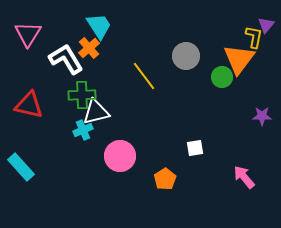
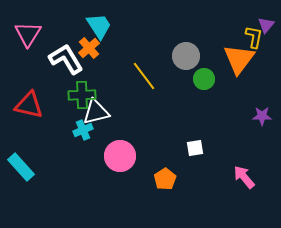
green circle: moved 18 px left, 2 px down
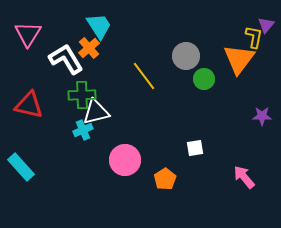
pink circle: moved 5 px right, 4 px down
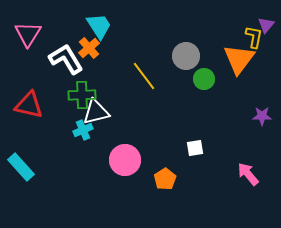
pink arrow: moved 4 px right, 3 px up
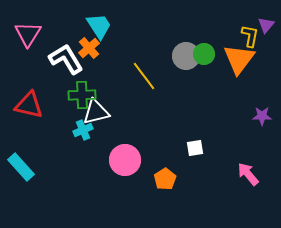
yellow L-shape: moved 4 px left, 1 px up
green circle: moved 25 px up
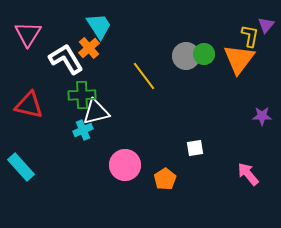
pink circle: moved 5 px down
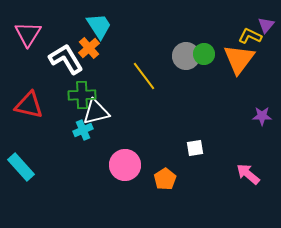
yellow L-shape: rotated 75 degrees counterclockwise
pink arrow: rotated 10 degrees counterclockwise
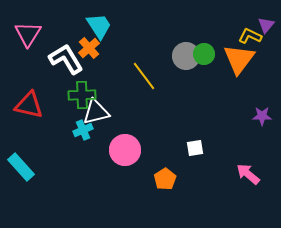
pink circle: moved 15 px up
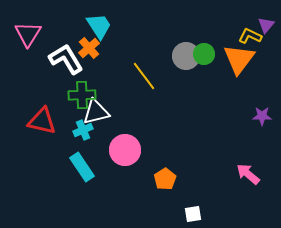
red triangle: moved 13 px right, 16 px down
white square: moved 2 px left, 66 px down
cyan rectangle: moved 61 px right; rotated 8 degrees clockwise
